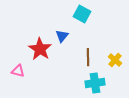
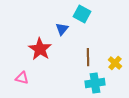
blue triangle: moved 7 px up
yellow cross: moved 3 px down
pink triangle: moved 4 px right, 7 px down
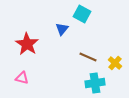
red star: moved 13 px left, 5 px up
brown line: rotated 66 degrees counterclockwise
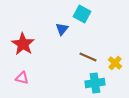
red star: moved 4 px left
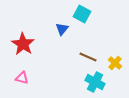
cyan cross: moved 1 px up; rotated 36 degrees clockwise
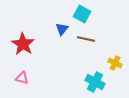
brown line: moved 2 px left, 18 px up; rotated 12 degrees counterclockwise
yellow cross: rotated 16 degrees counterclockwise
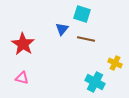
cyan square: rotated 12 degrees counterclockwise
